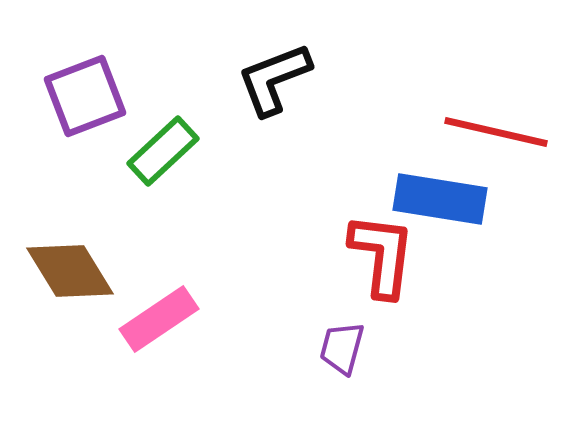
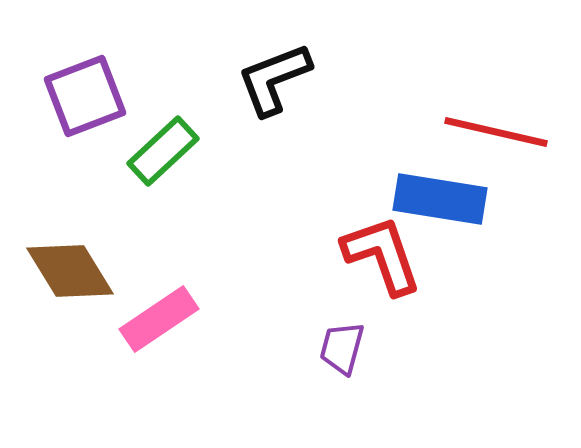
red L-shape: rotated 26 degrees counterclockwise
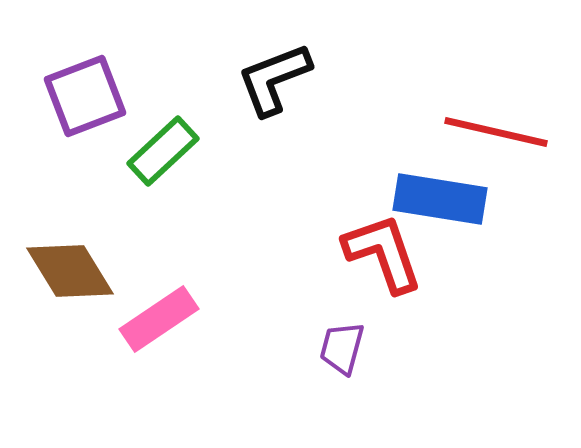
red L-shape: moved 1 px right, 2 px up
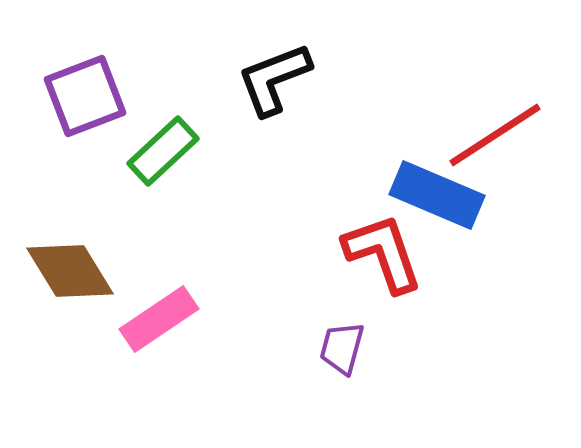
red line: moved 1 px left, 3 px down; rotated 46 degrees counterclockwise
blue rectangle: moved 3 px left, 4 px up; rotated 14 degrees clockwise
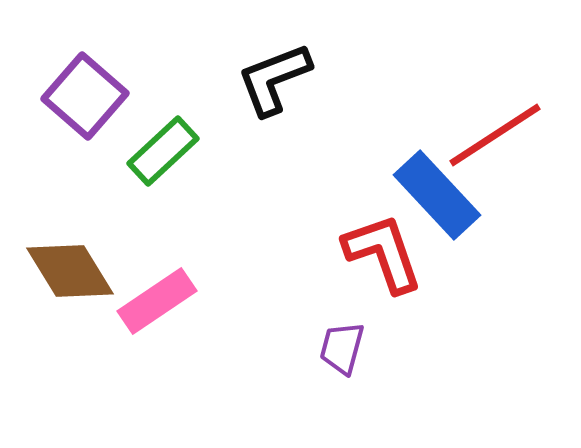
purple square: rotated 28 degrees counterclockwise
blue rectangle: rotated 24 degrees clockwise
pink rectangle: moved 2 px left, 18 px up
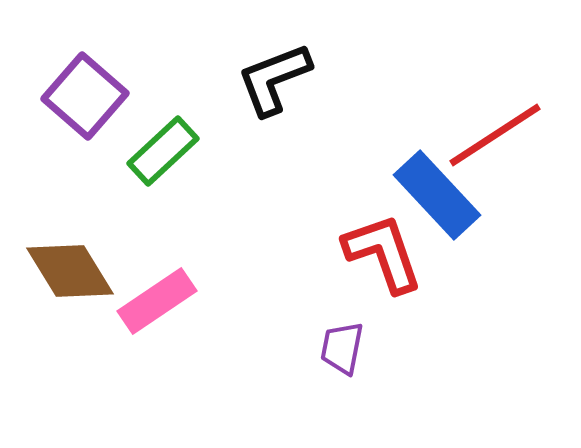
purple trapezoid: rotated 4 degrees counterclockwise
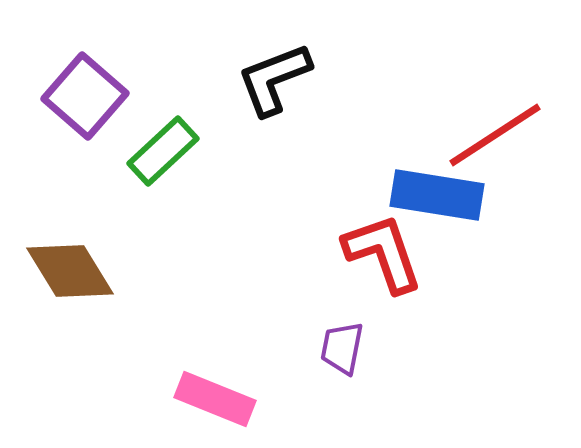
blue rectangle: rotated 38 degrees counterclockwise
pink rectangle: moved 58 px right, 98 px down; rotated 56 degrees clockwise
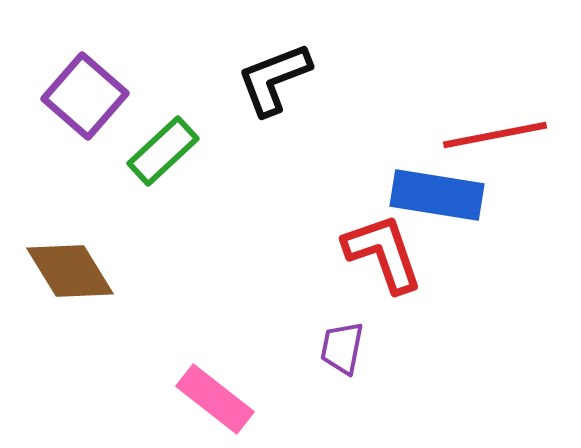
red line: rotated 22 degrees clockwise
pink rectangle: rotated 16 degrees clockwise
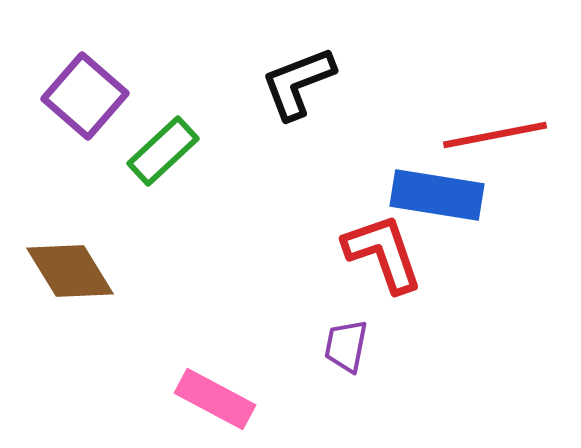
black L-shape: moved 24 px right, 4 px down
purple trapezoid: moved 4 px right, 2 px up
pink rectangle: rotated 10 degrees counterclockwise
